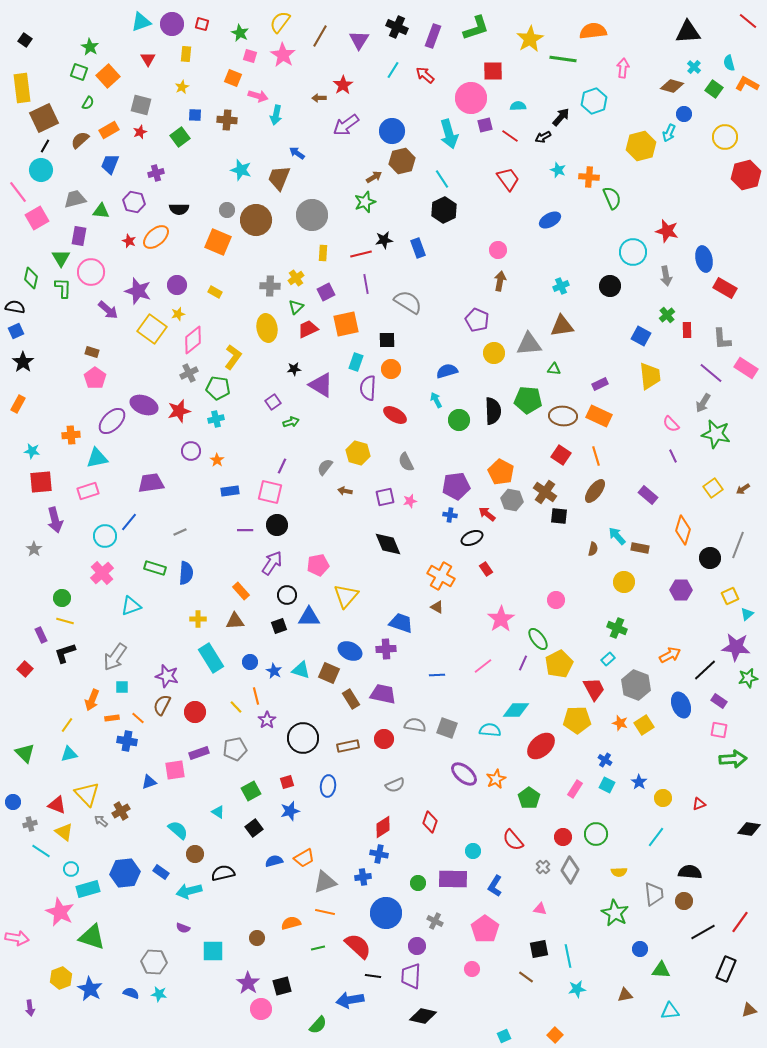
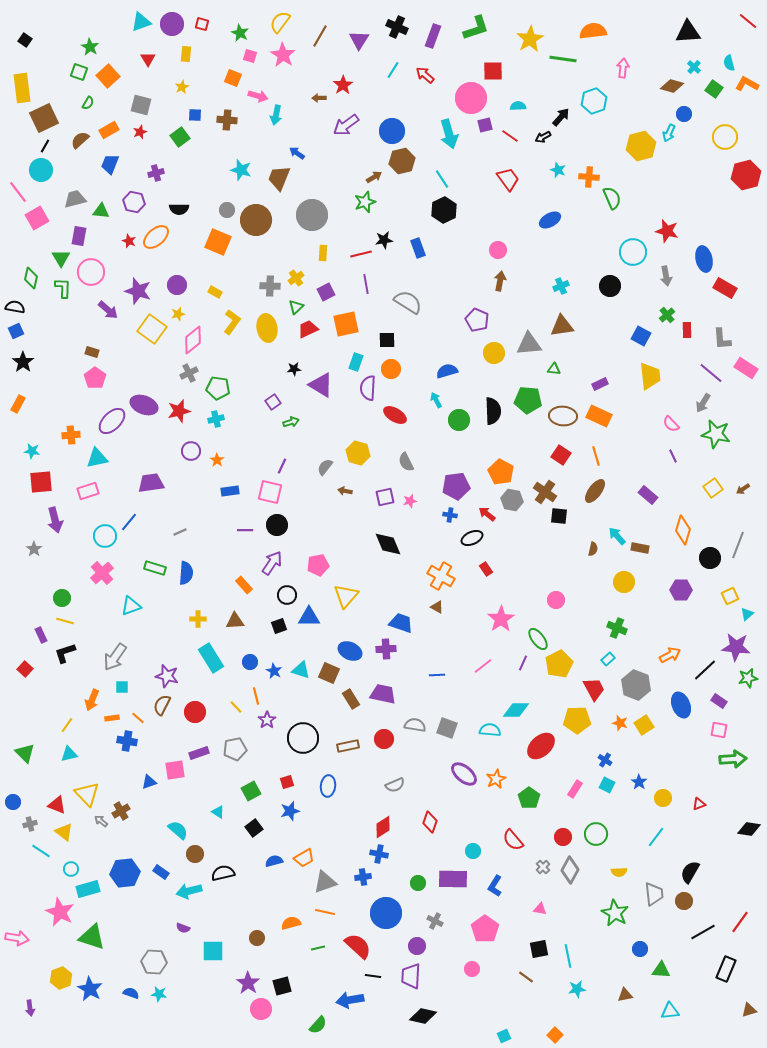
yellow L-shape at (233, 357): moved 1 px left, 35 px up
orange rectangle at (241, 591): moved 3 px right, 6 px up
black semicircle at (690, 872): rotated 65 degrees counterclockwise
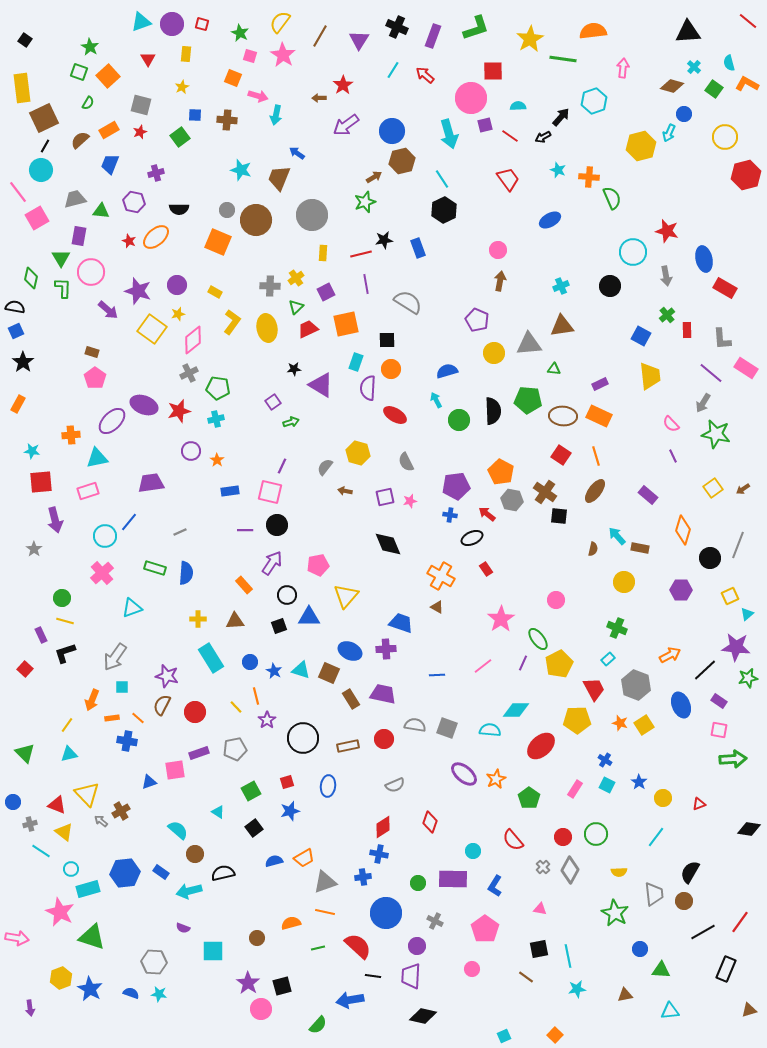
cyan triangle at (131, 606): moved 1 px right, 2 px down
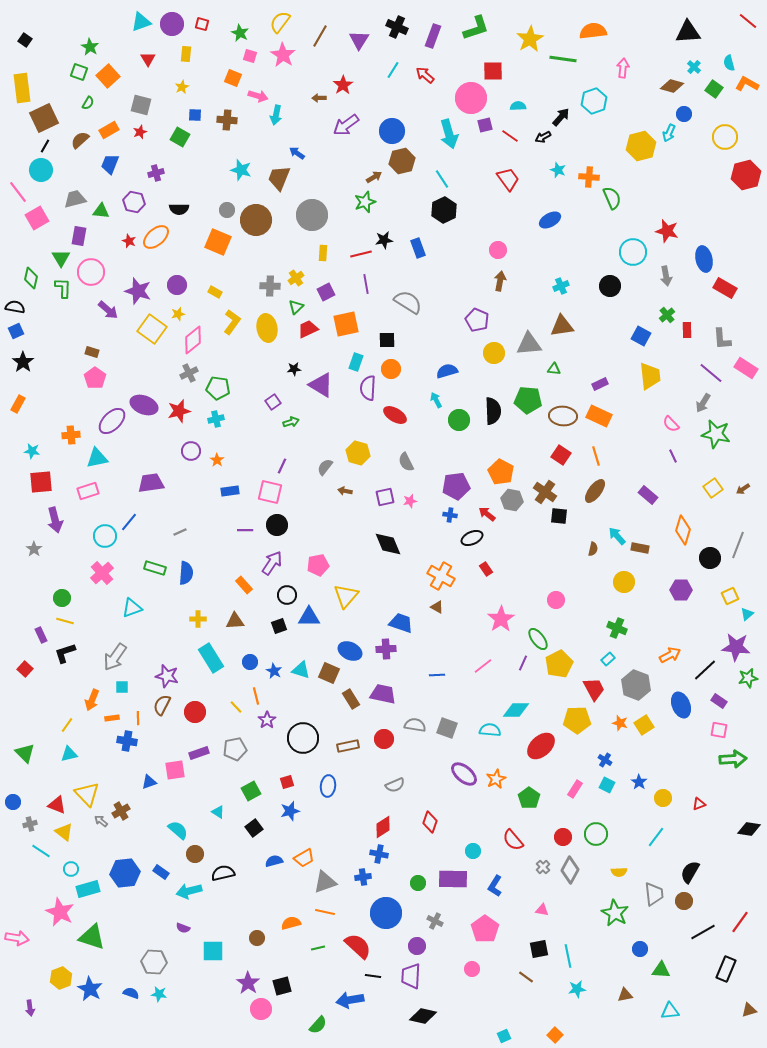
green square at (180, 137): rotated 24 degrees counterclockwise
orange line at (138, 718): rotated 48 degrees clockwise
pink triangle at (540, 909): moved 2 px right, 1 px down
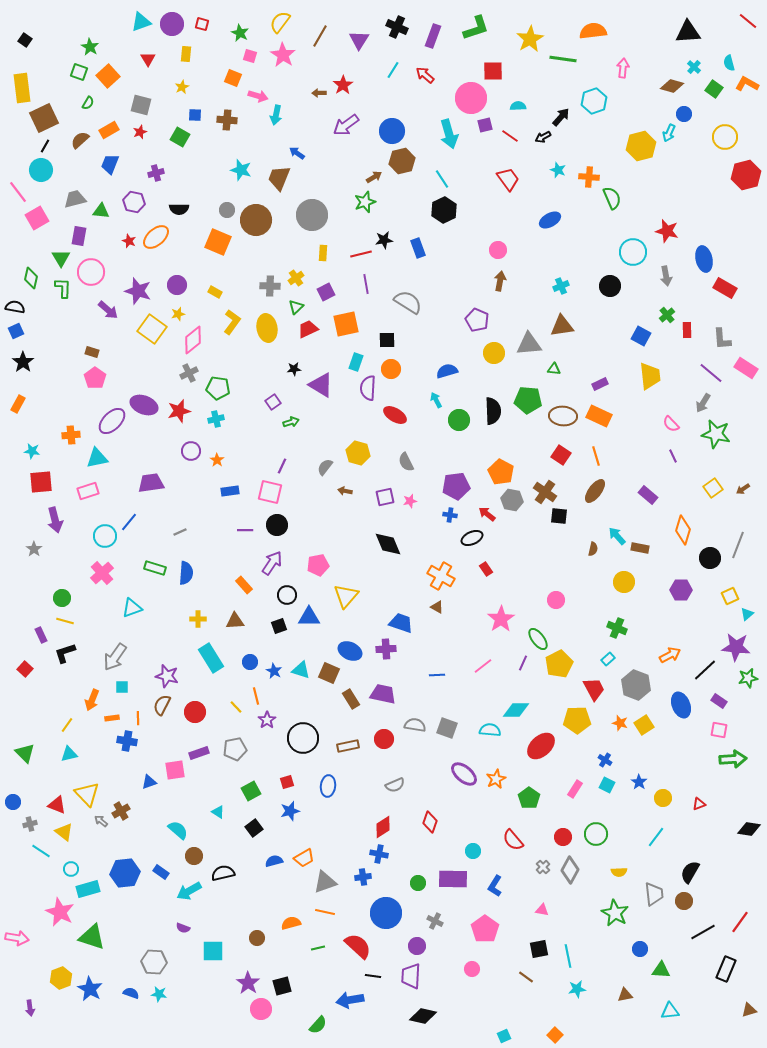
brown arrow at (319, 98): moved 5 px up
brown circle at (195, 854): moved 1 px left, 2 px down
cyan arrow at (189, 891): rotated 15 degrees counterclockwise
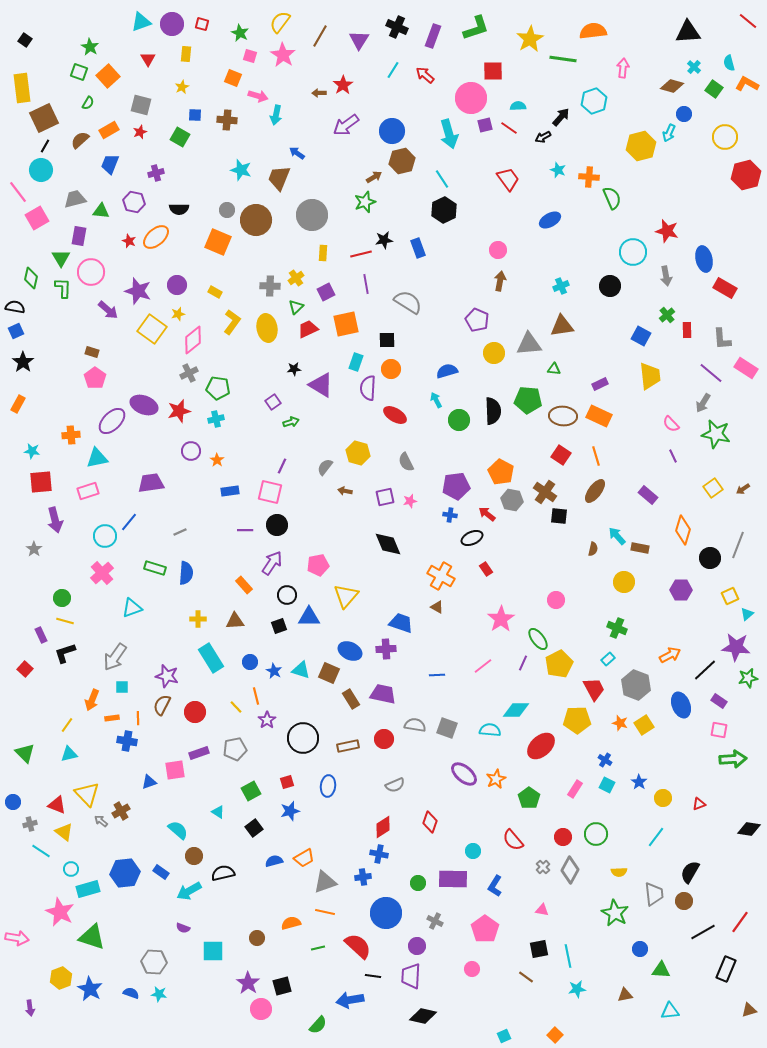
red line at (510, 136): moved 1 px left, 8 px up
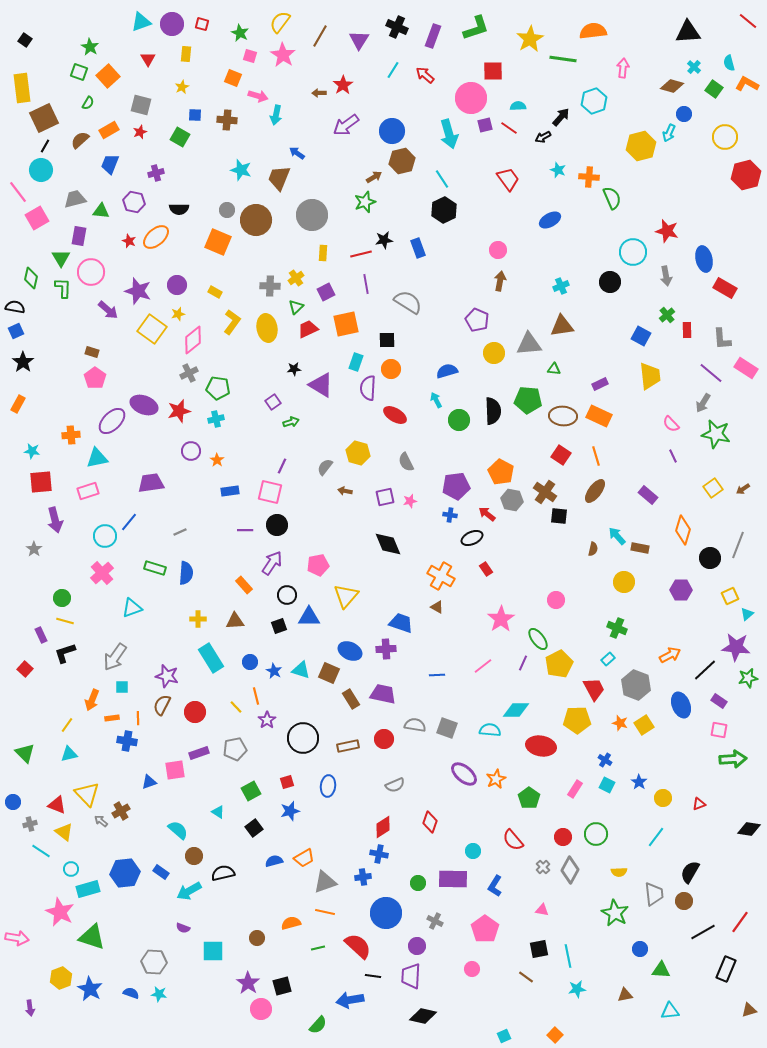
black circle at (610, 286): moved 4 px up
red ellipse at (541, 746): rotated 52 degrees clockwise
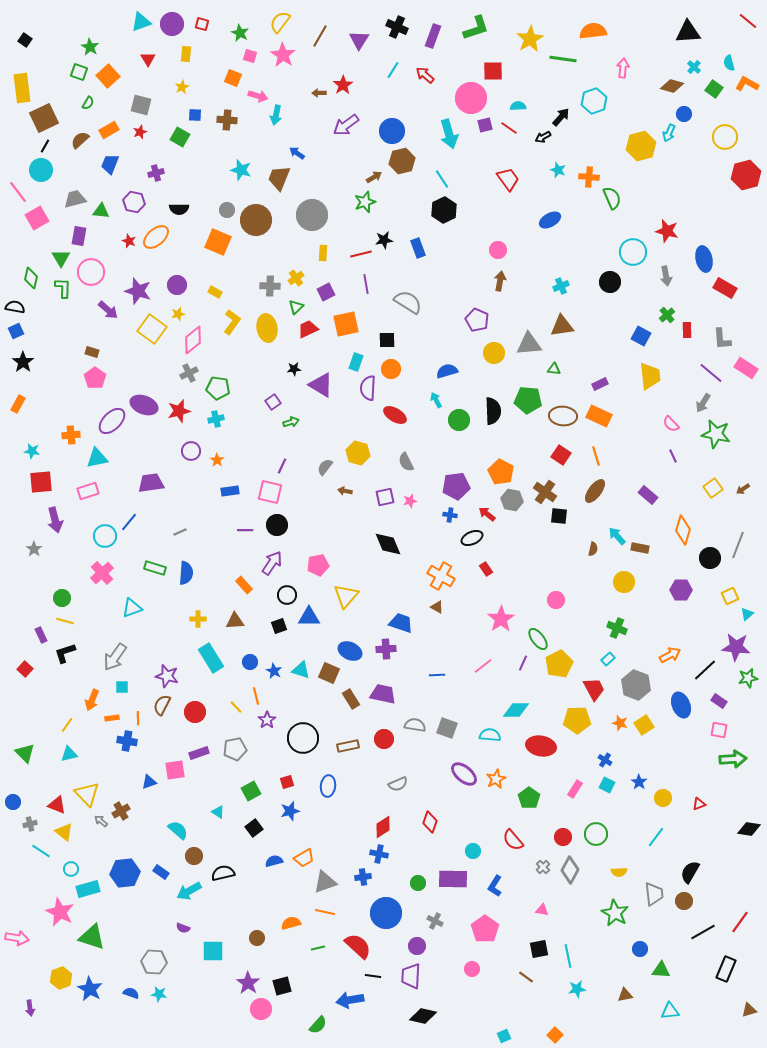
cyan semicircle at (490, 730): moved 5 px down
gray semicircle at (395, 785): moved 3 px right, 1 px up
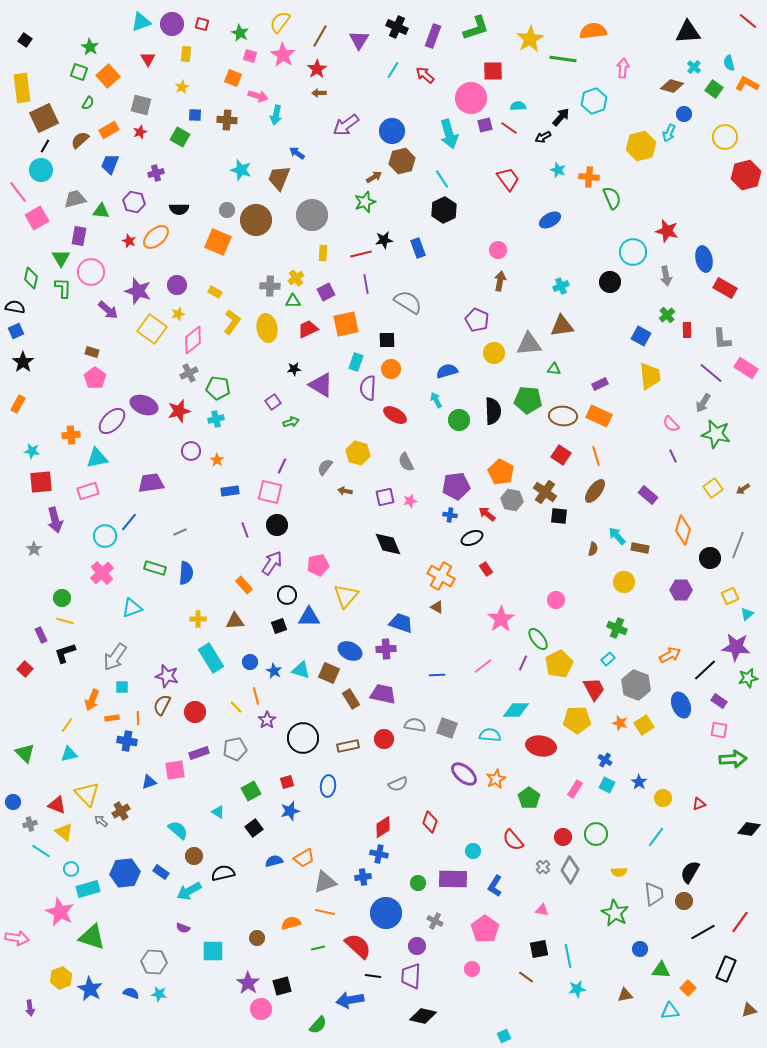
red star at (343, 85): moved 26 px left, 16 px up
green triangle at (296, 307): moved 3 px left, 6 px up; rotated 42 degrees clockwise
purple line at (245, 530): rotated 70 degrees clockwise
orange square at (555, 1035): moved 133 px right, 47 px up
